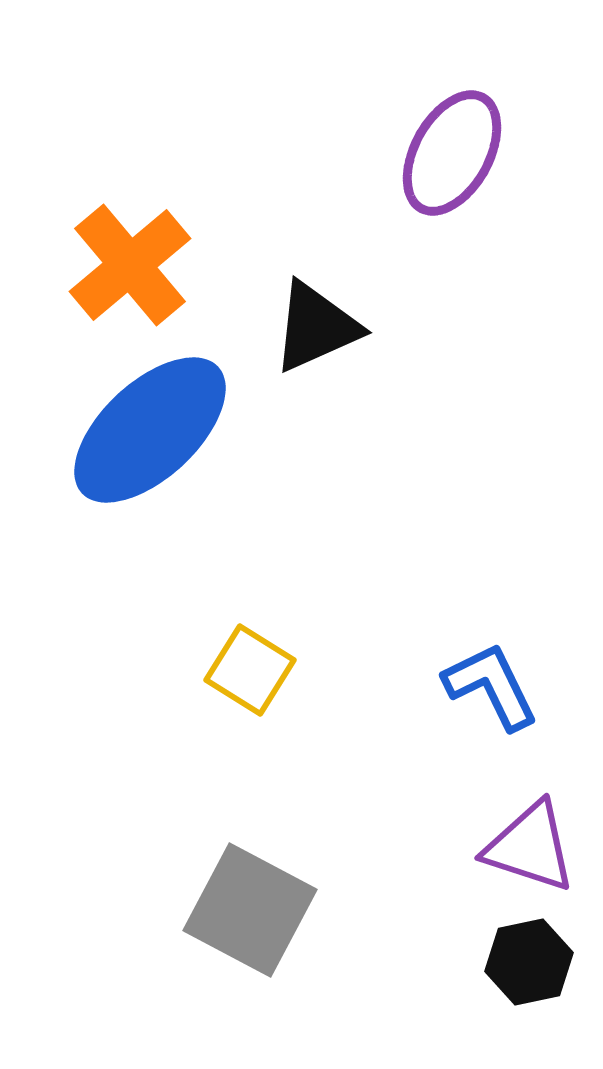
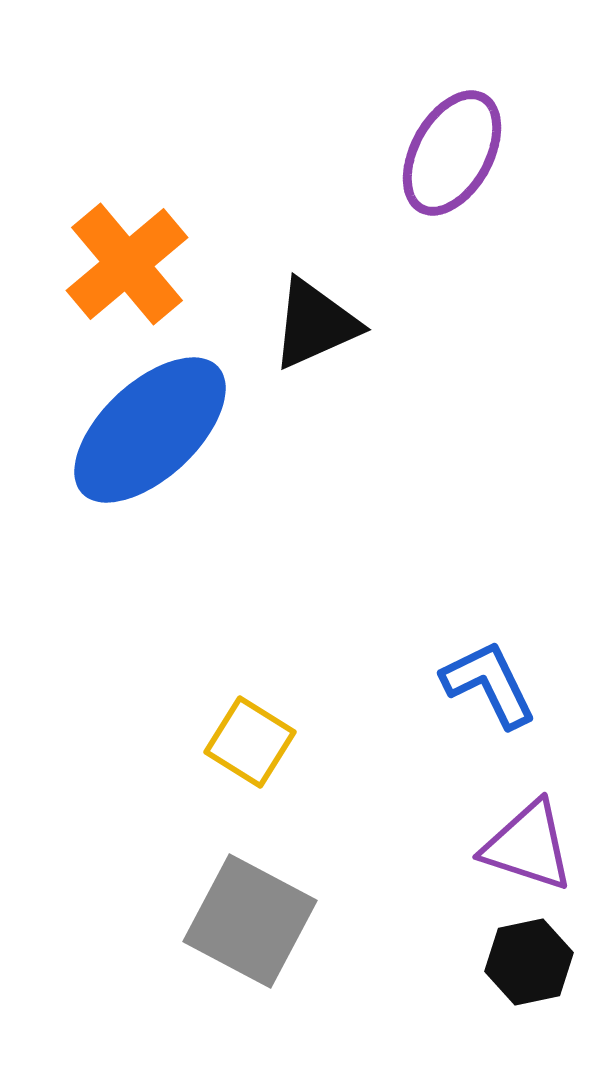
orange cross: moved 3 px left, 1 px up
black triangle: moved 1 px left, 3 px up
yellow square: moved 72 px down
blue L-shape: moved 2 px left, 2 px up
purple triangle: moved 2 px left, 1 px up
gray square: moved 11 px down
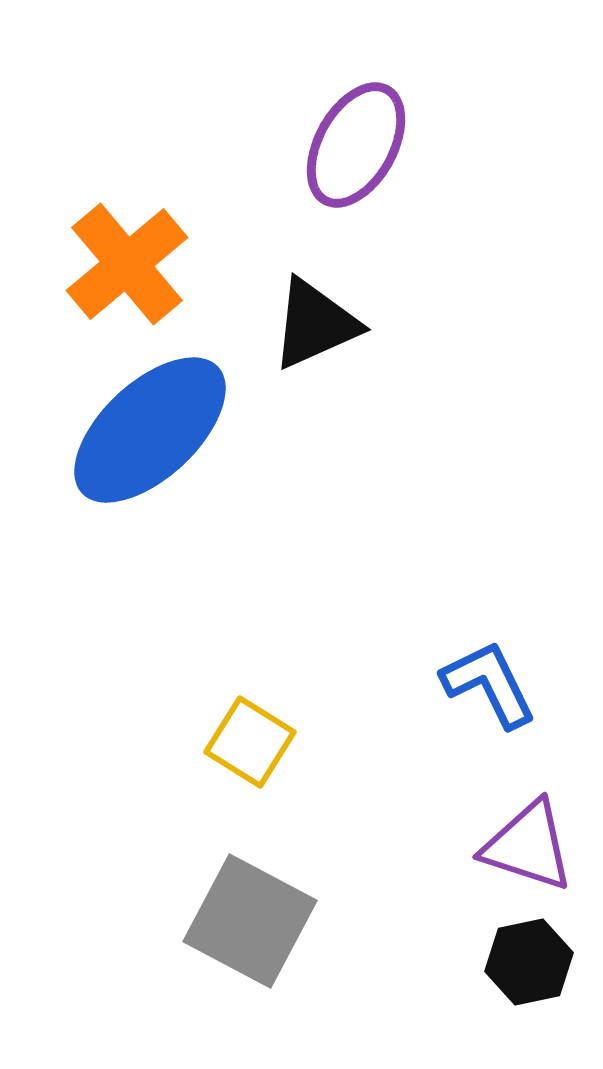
purple ellipse: moved 96 px left, 8 px up
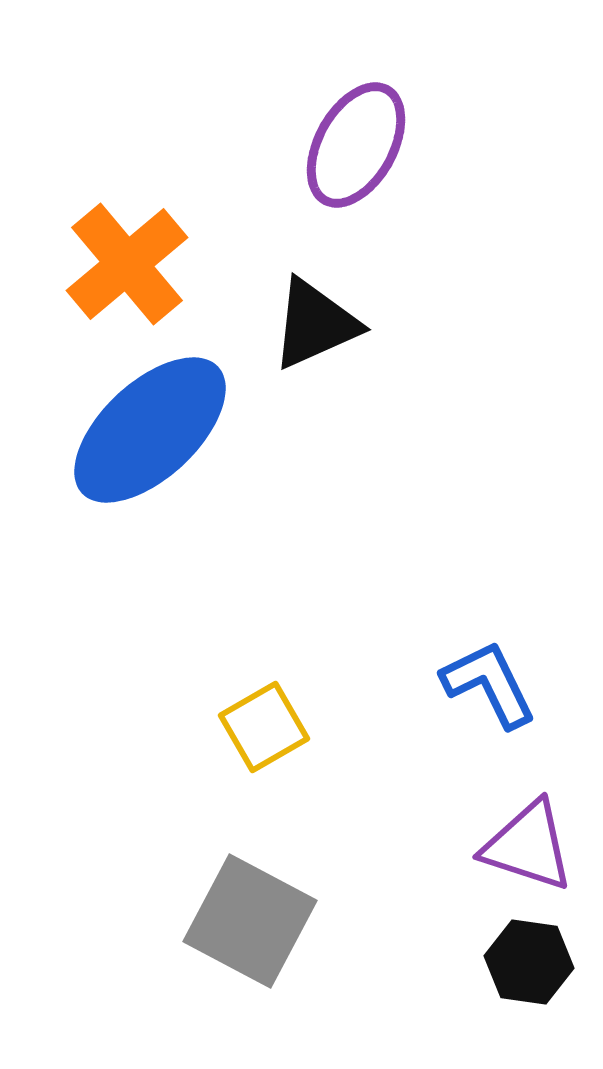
yellow square: moved 14 px right, 15 px up; rotated 28 degrees clockwise
black hexagon: rotated 20 degrees clockwise
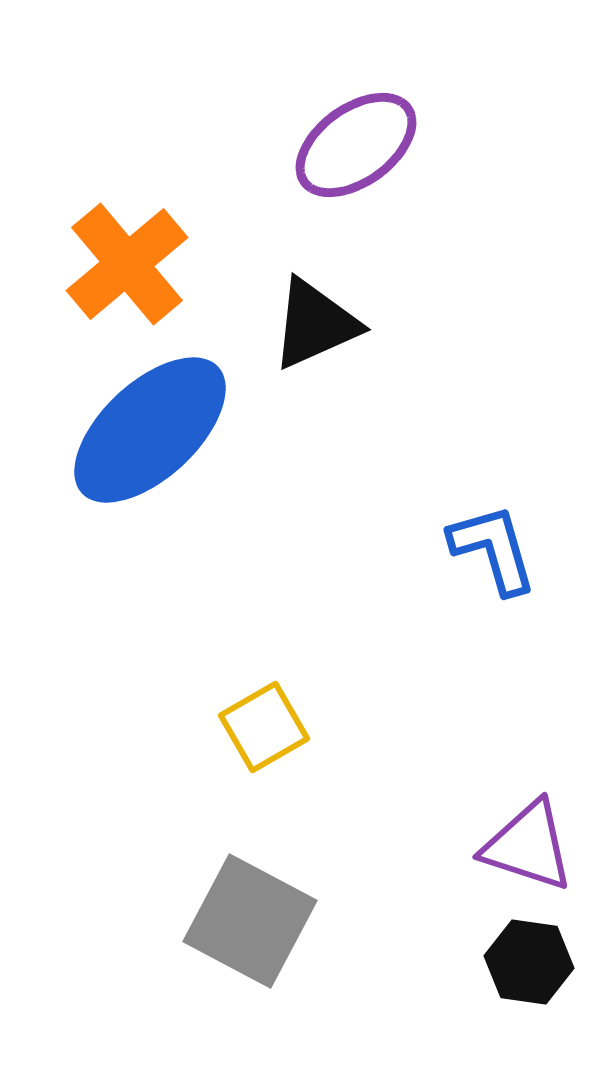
purple ellipse: rotated 25 degrees clockwise
blue L-shape: moved 4 px right, 135 px up; rotated 10 degrees clockwise
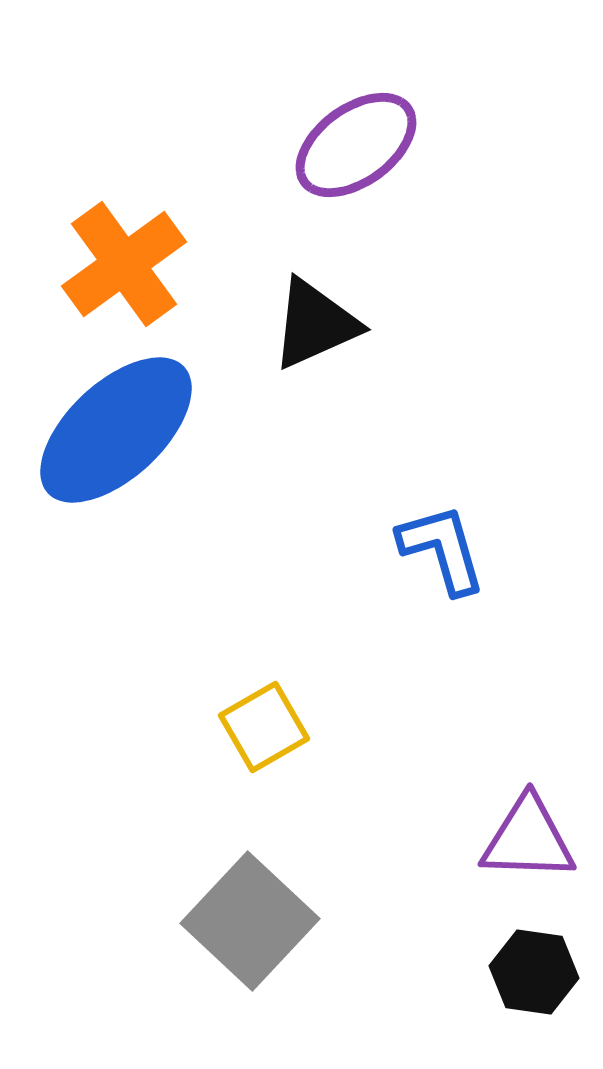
orange cross: moved 3 px left; rotated 4 degrees clockwise
blue ellipse: moved 34 px left
blue L-shape: moved 51 px left
purple triangle: moved 7 px up; rotated 16 degrees counterclockwise
gray square: rotated 15 degrees clockwise
black hexagon: moved 5 px right, 10 px down
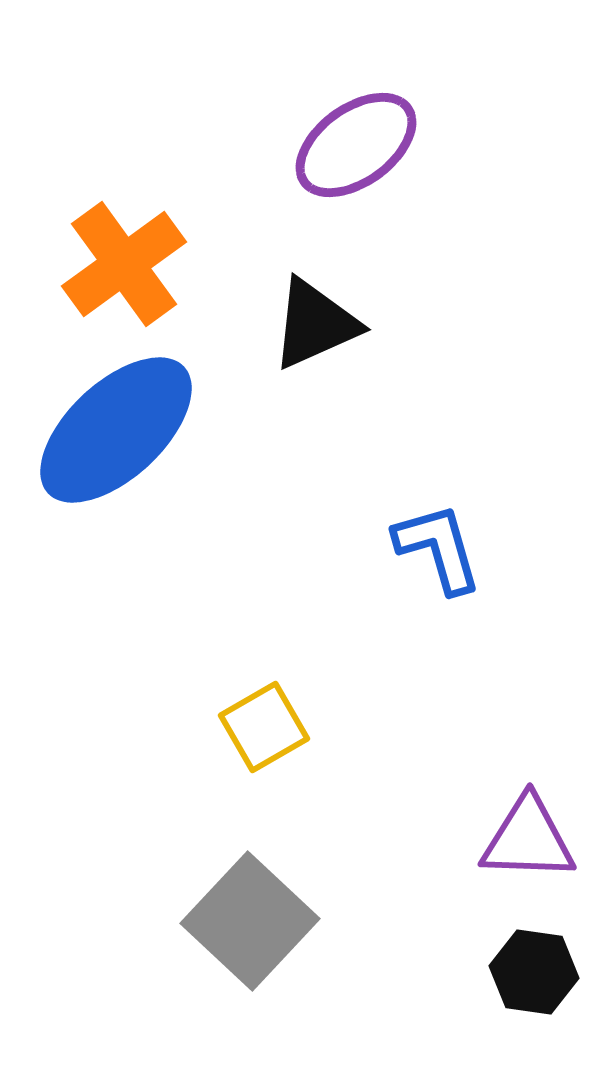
blue L-shape: moved 4 px left, 1 px up
